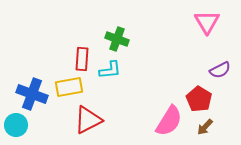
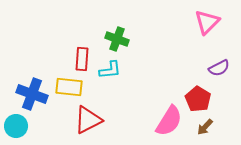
pink triangle: rotated 16 degrees clockwise
purple semicircle: moved 1 px left, 2 px up
yellow rectangle: rotated 16 degrees clockwise
red pentagon: moved 1 px left
cyan circle: moved 1 px down
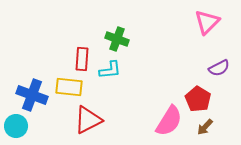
blue cross: moved 1 px down
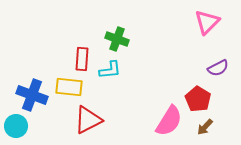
purple semicircle: moved 1 px left
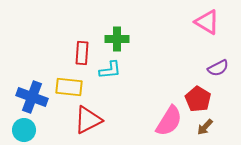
pink triangle: rotated 44 degrees counterclockwise
green cross: rotated 20 degrees counterclockwise
red rectangle: moved 6 px up
blue cross: moved 2 px down
cyan circle: moved 8 px right, 4 px down
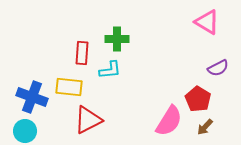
cyan circle: moved 1 px right, 1 px down
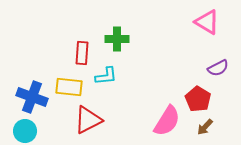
cyan L-shape: moved 4 px left, 6 px down
pink semicircle: moved 2 px left
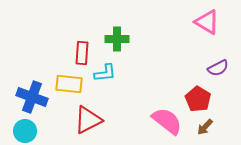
cyan L-shape: moved 1 px left, 3 px up
yellow rectangle: moved 3 px up
pink semicircle: rotated 84 degrees counterclockwise
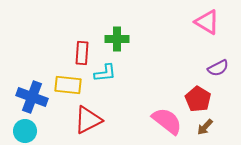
yellow rectangle: moved 1 px left, 1 px down
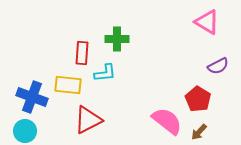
purple semicircle: moved 2 px up
brown arrow: moved 6 px left, 5 px down
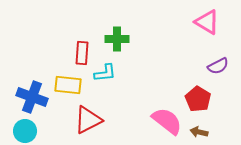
brown arrow: rotated 60 degrees clockwise
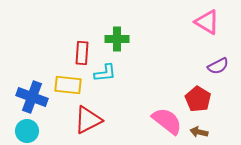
cyan circle: moved 2 px right
